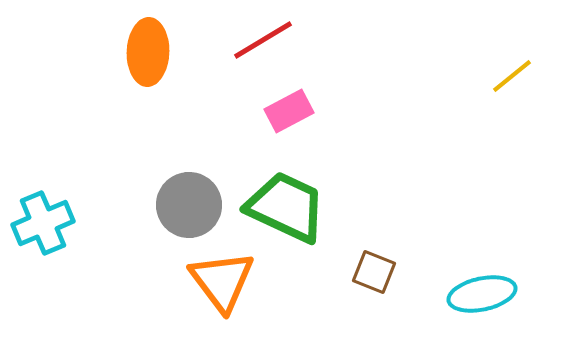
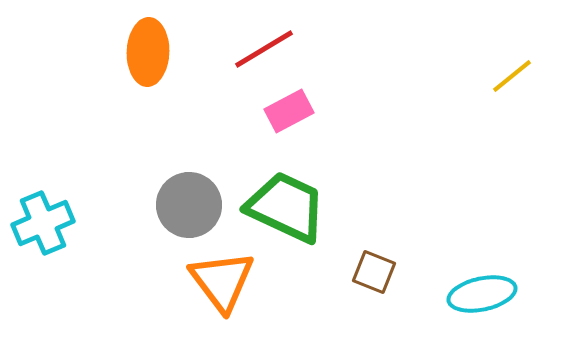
red line: moved 1 px right, 9 px down
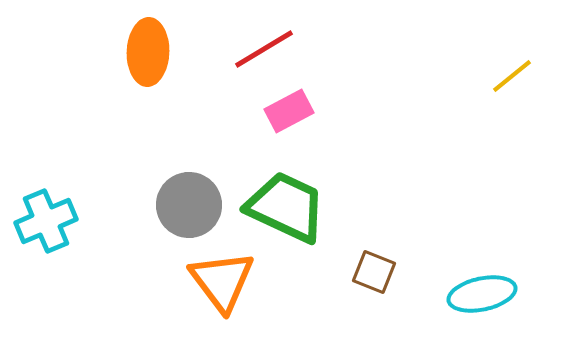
cyan cross: moved 3 px right, 2 px up
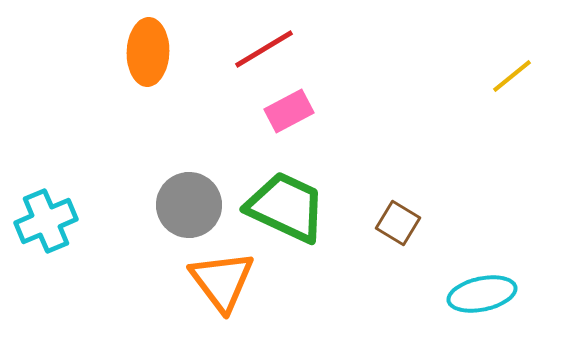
brown square: moved 24 px right, 49 px up; rotated 9 degrees clockwise
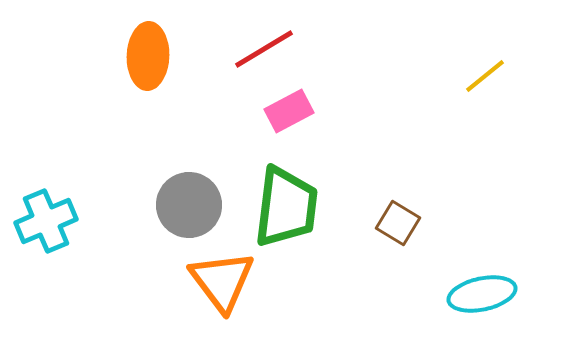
orange ellipse: moved 4 px down
yellow line: moved 27 px left
green trapezoid: rotated 72 degrees clockwise
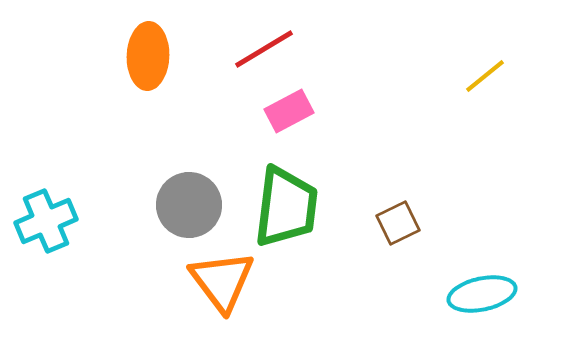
brown square: rotated 33 degrees clockwise
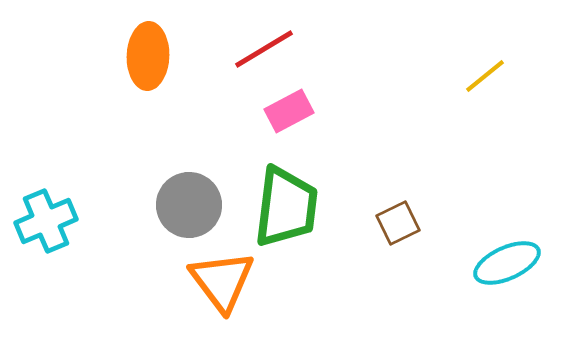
cyan ellipse: moved 25 px right, 31 px up; rotated 12 degrees counterclockwise
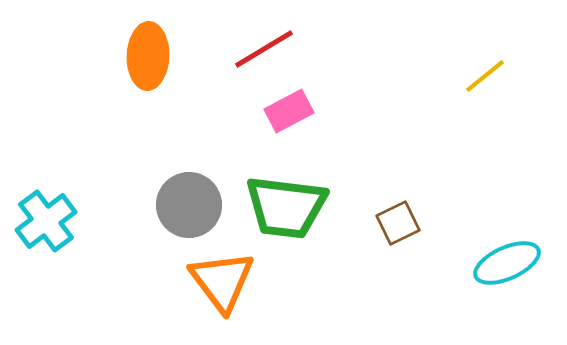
green trapezoid: rotated 90 degrees clockwise
cyan cross: rotated 14 degrees counterclockwise
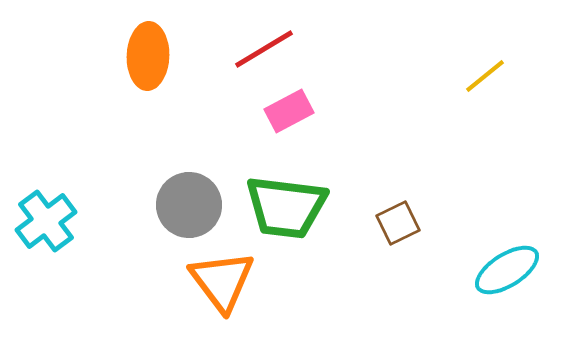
cyan ellipse: moved 7 px down; rotated 8 degrees counterclockwise
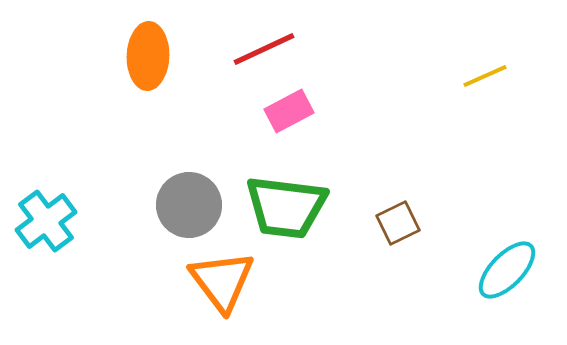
red line: rotated 6 degrees clockwise
yellow line: rotated 15 degrees clockwise
cyan ellipse: rotated 14 degrees counterclockwise
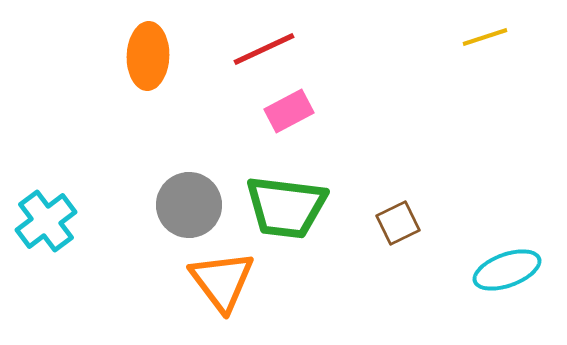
yellow line: moved 39 px up; rotated 6 degrees clockwise
cyan ellipse: rotated 26 degrees clockwise
